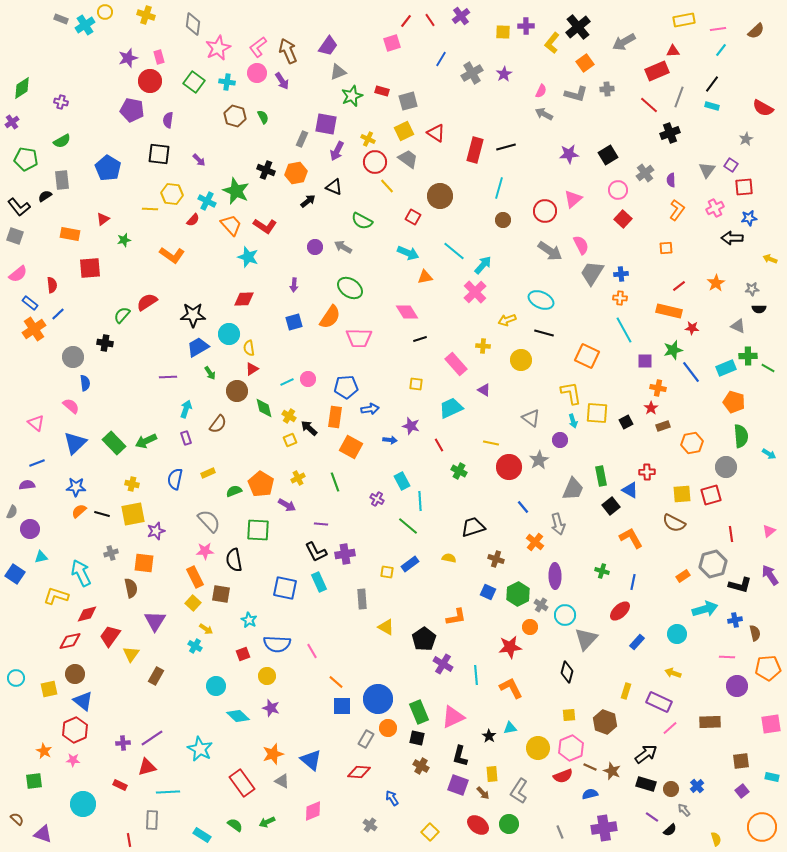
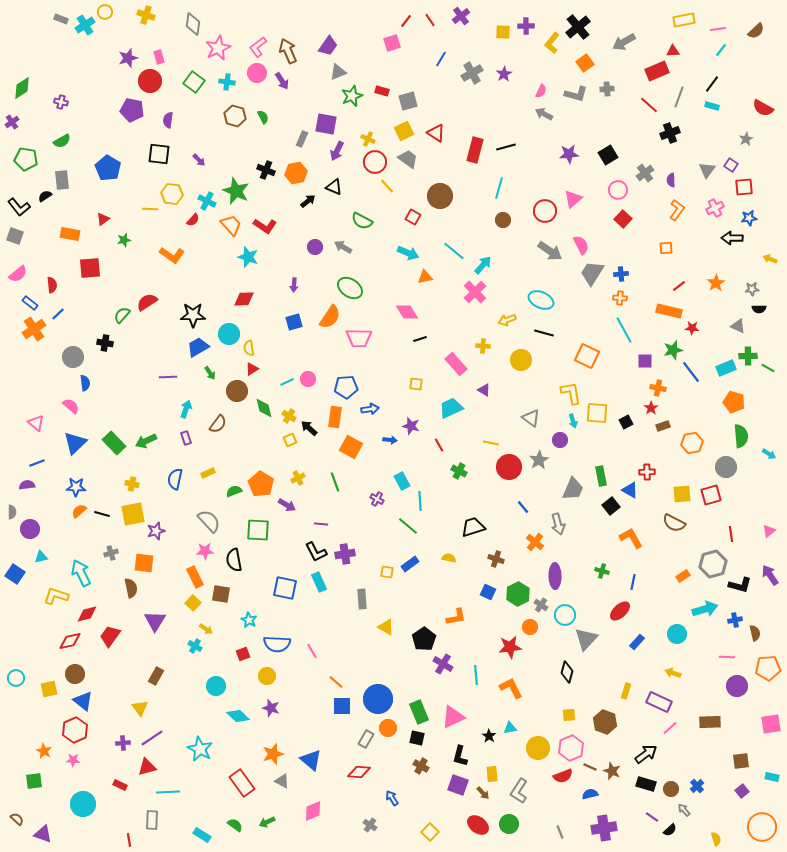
gray semicircle at (12, 512): rotated 24 degrees counterclockwise
yellow triangle at (131, 654): moved 9 px right, 54 px down; rotated 12 degrees counterclockwise
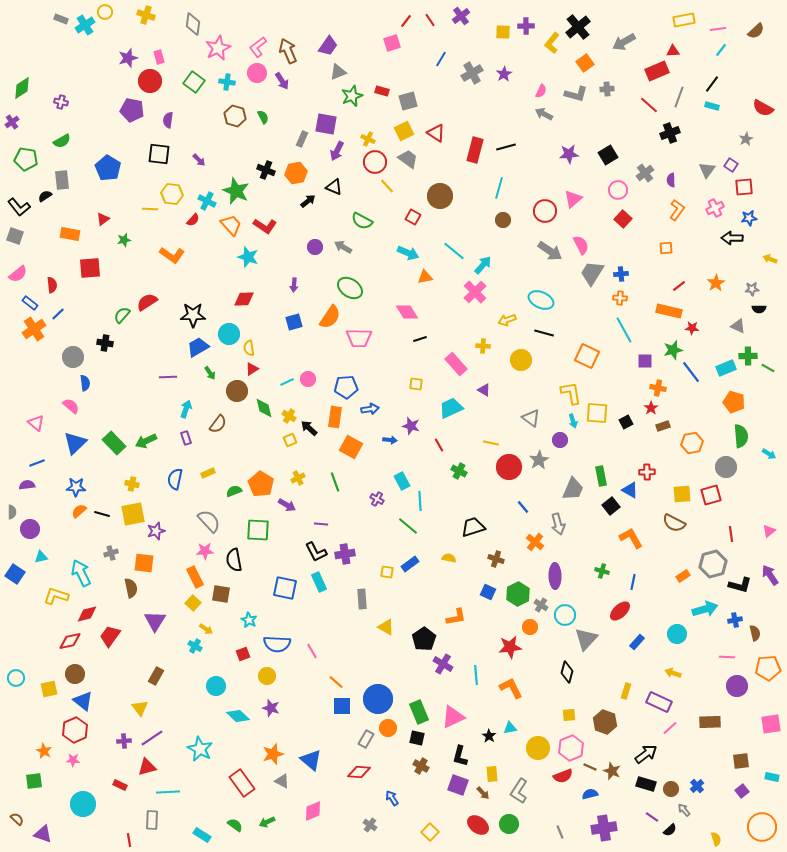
purple cross at (123, 743): moved 1 px right, 2 px up
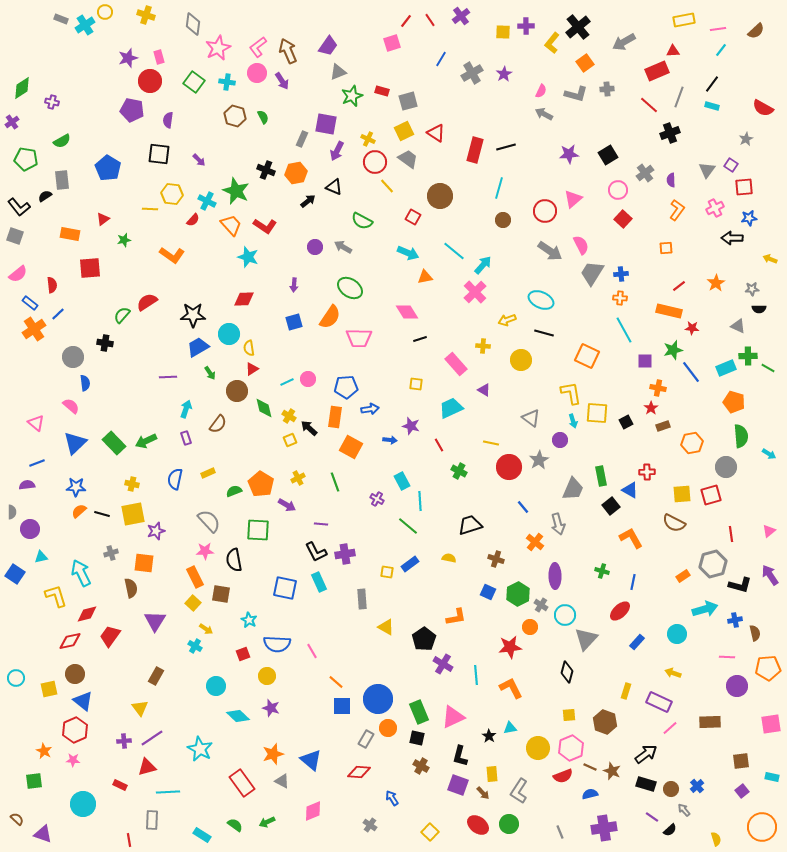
purple cross at (61, 102): moved 9 px left
black trapezoid at (473, 527): moved 3 px left, 2 px up
yellow L-shape at (56, 596): rotated 55 degrees clockwise
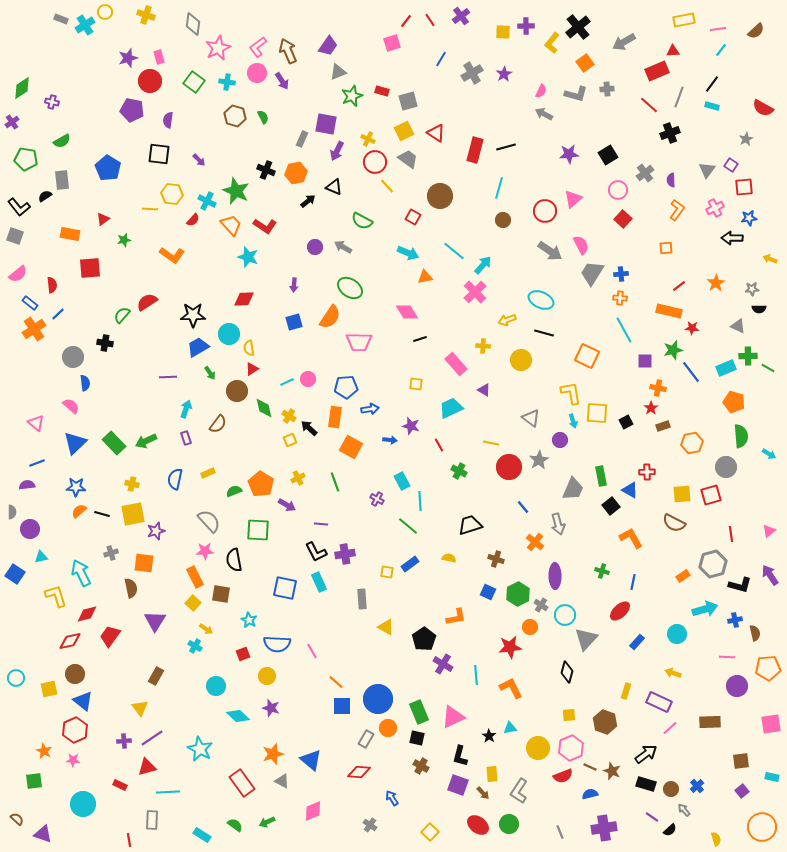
pink trapezoid at (359, 338): moved 4 px down
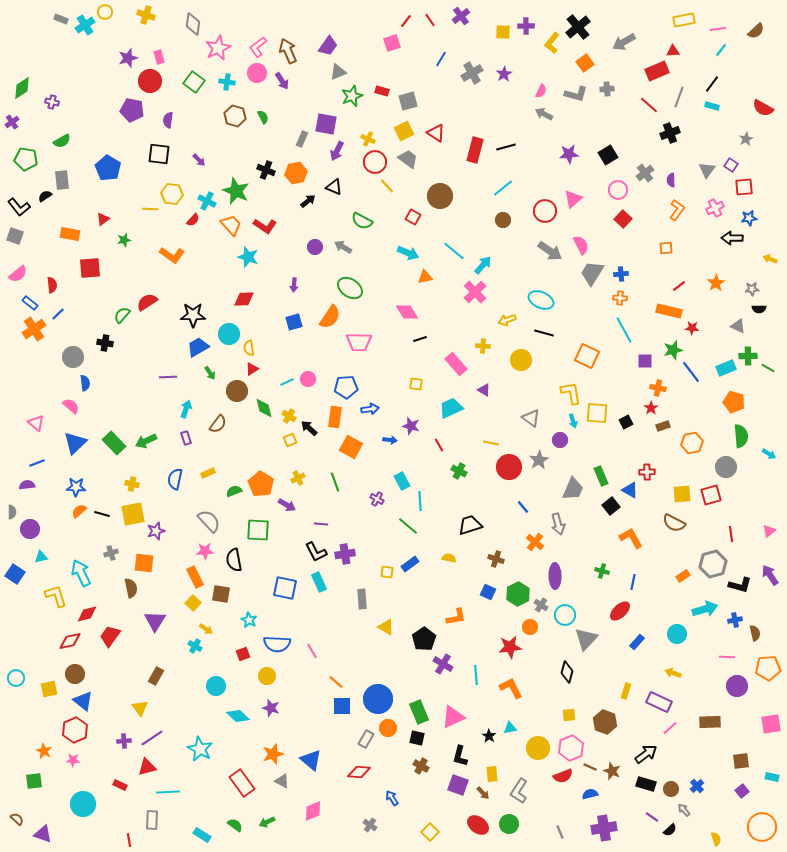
cyan line at (499, 188): moved 4 px right; rotated 35 degrees clockwise
green rectangle at (601, 476): rotated 12 degrees counterclockwise
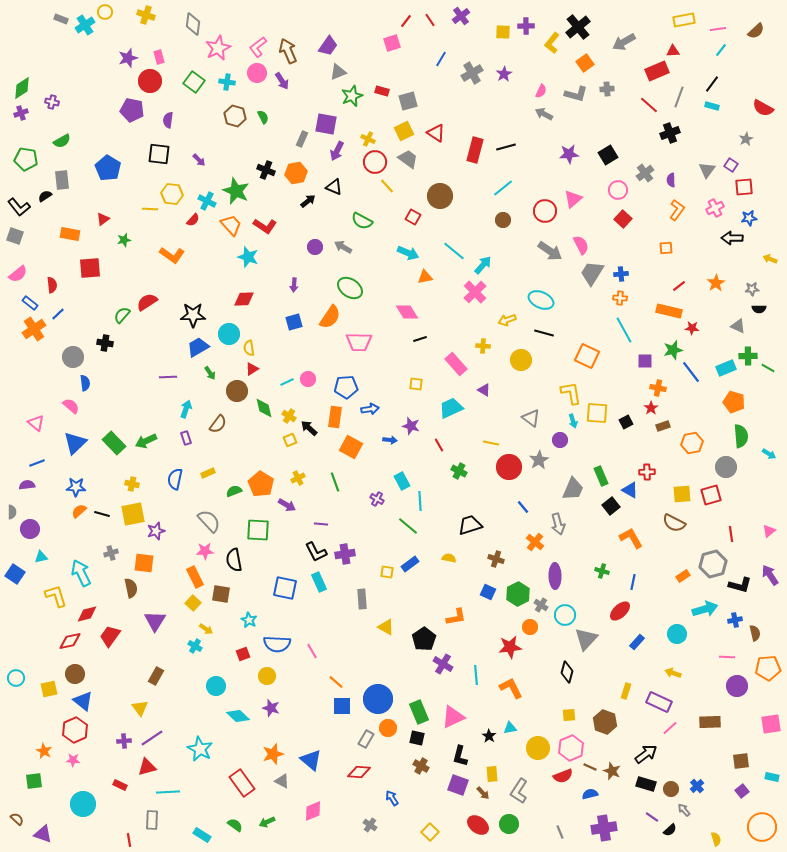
purple cross at (12, 122): moved 9 px right, 9 px up; rotated 16 degrees clockwise
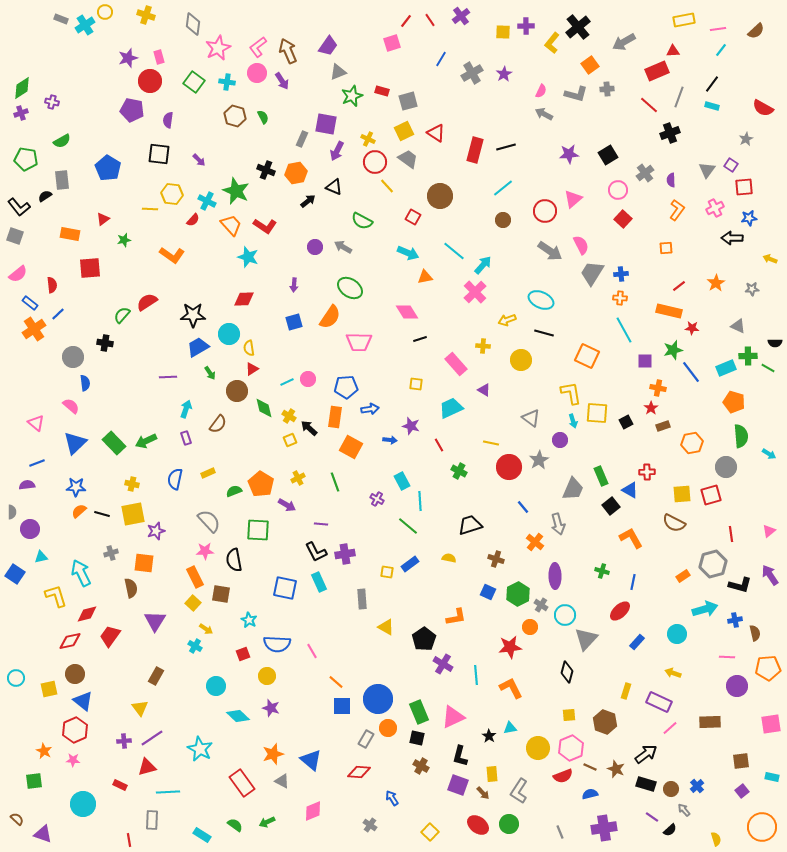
orange square at (585, 63): moved 5 px right, 2 px down
black semicircle at (759, 309): moved 16 px right, 34 px down
brown star at (612, 771): moved 4 px right, 2 px up
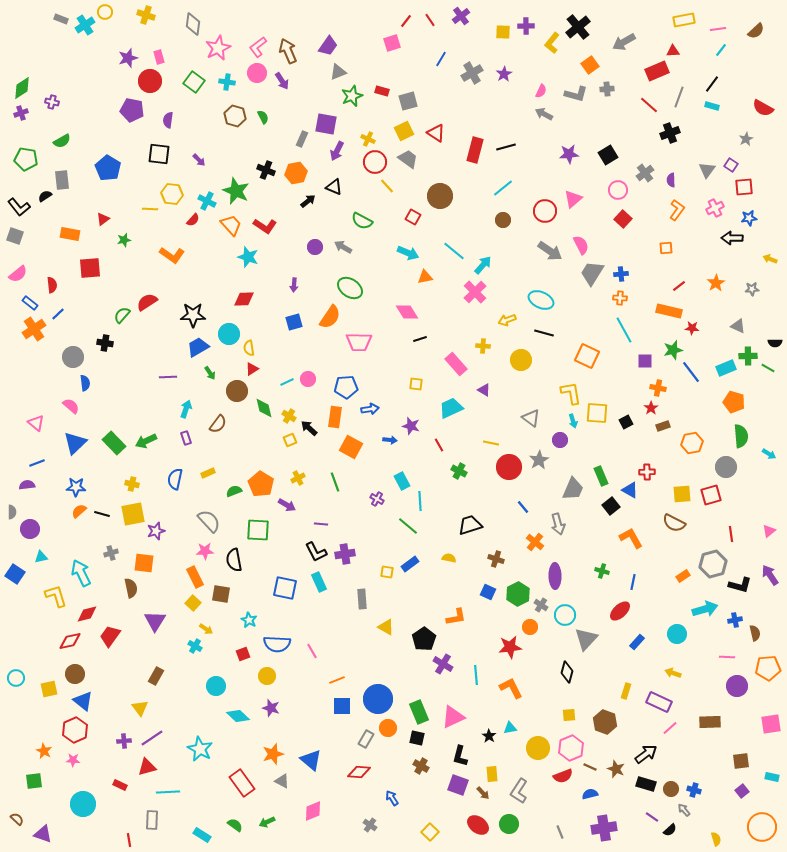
orange line at (336, 682): moved 1 px right, 2 px up; rotated 63 degrees counterclockwise
blue cross at (697, 786): moved 3 px left, 4 px down; rotated 32 degrees counterclockwise
